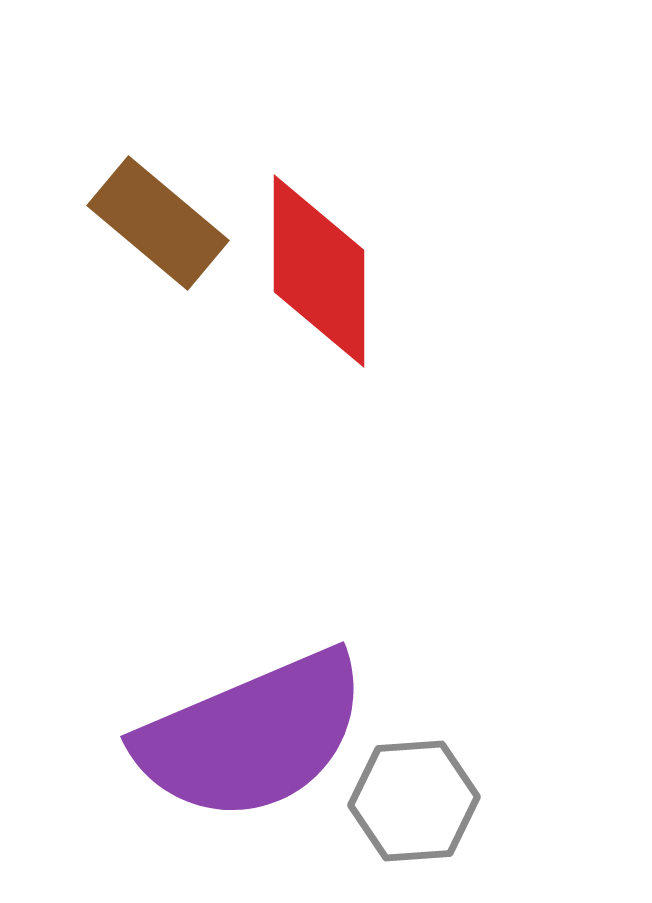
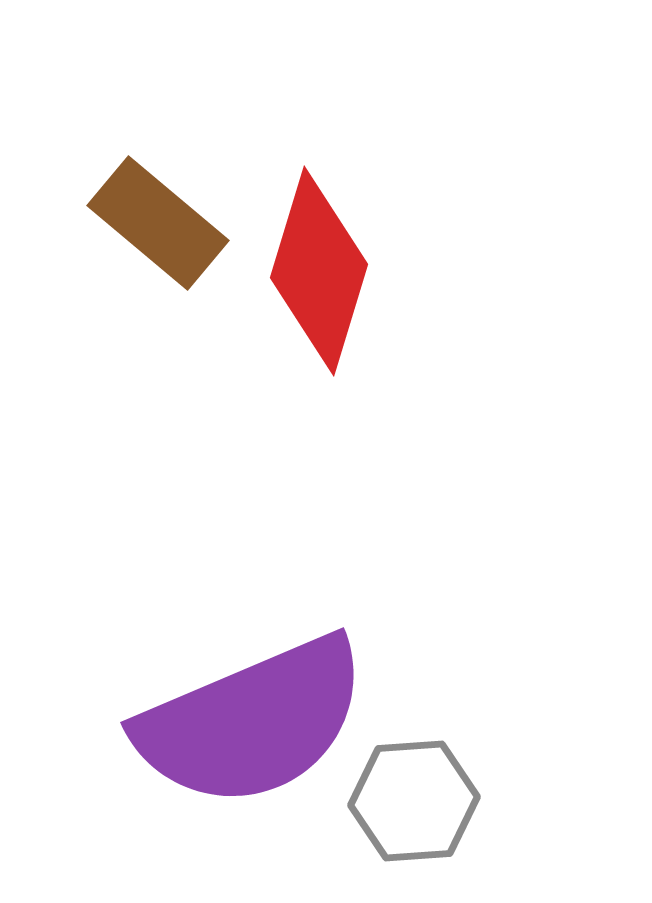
red diamond: rotated 17 degrees clockwise
purple semicircle: moved 14 px up
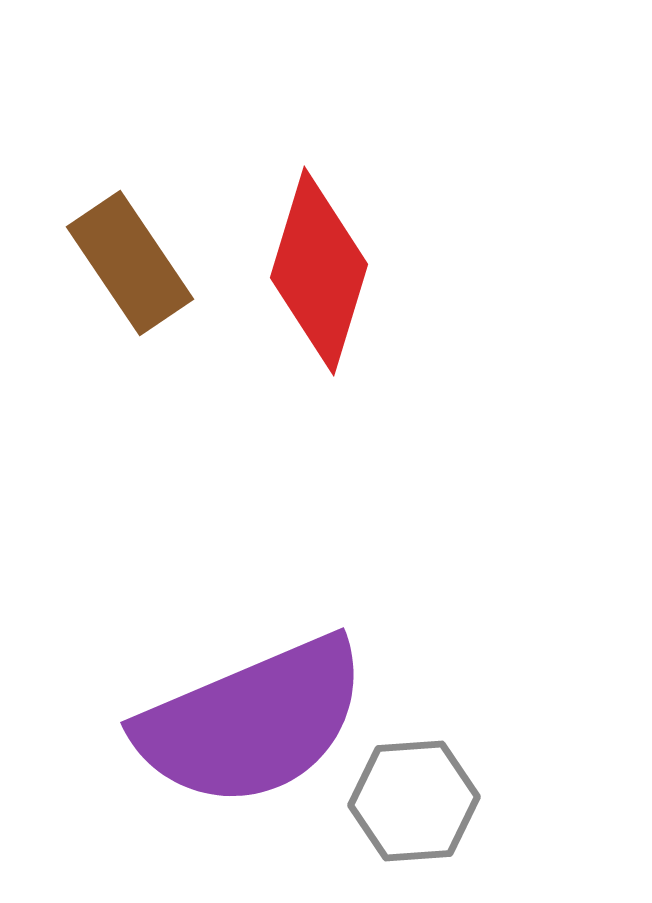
brown rectangle: moved 28 px left, 40 px down; rotated 16 degrees clockwise
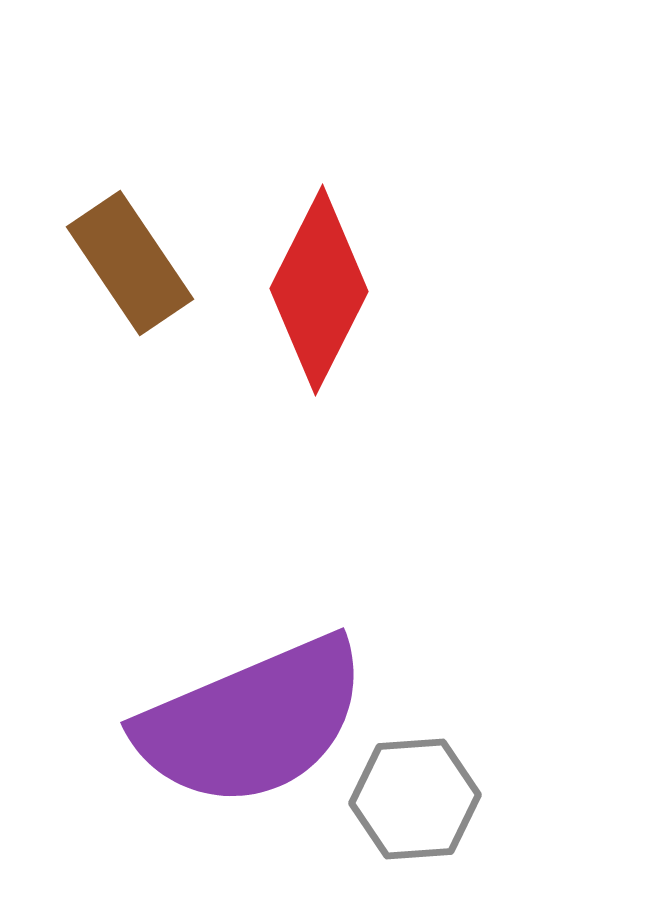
red diamond: moved 19 px down; rotated 10 degrees clockwise
gray hexagon: moved 1 px right, 2 px up
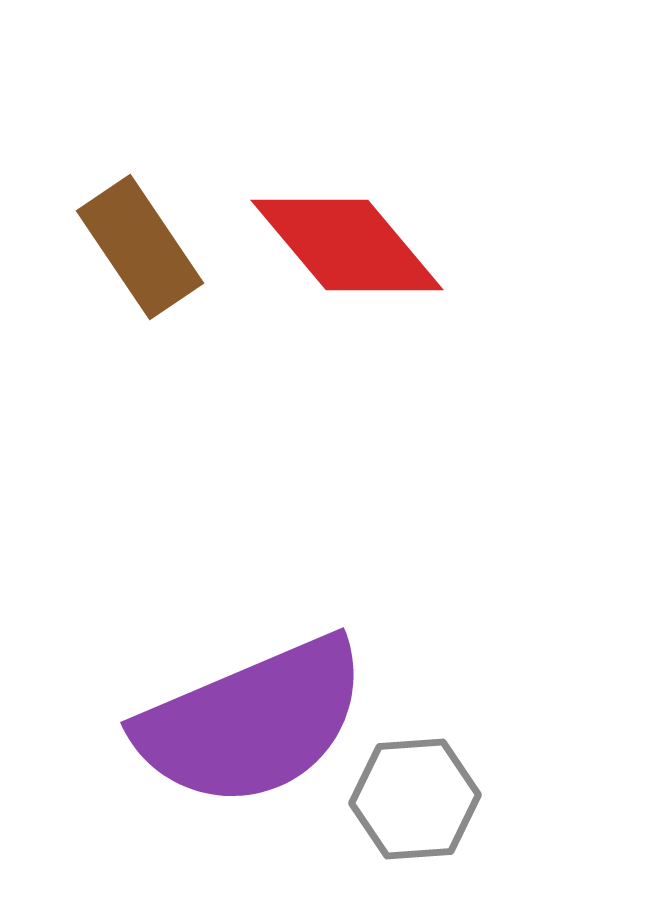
brown rectangle: moved 10 px right, 16 px up
red diamond: moved 28 px right, 45 px up; rotated 67 degrees counterclockwise
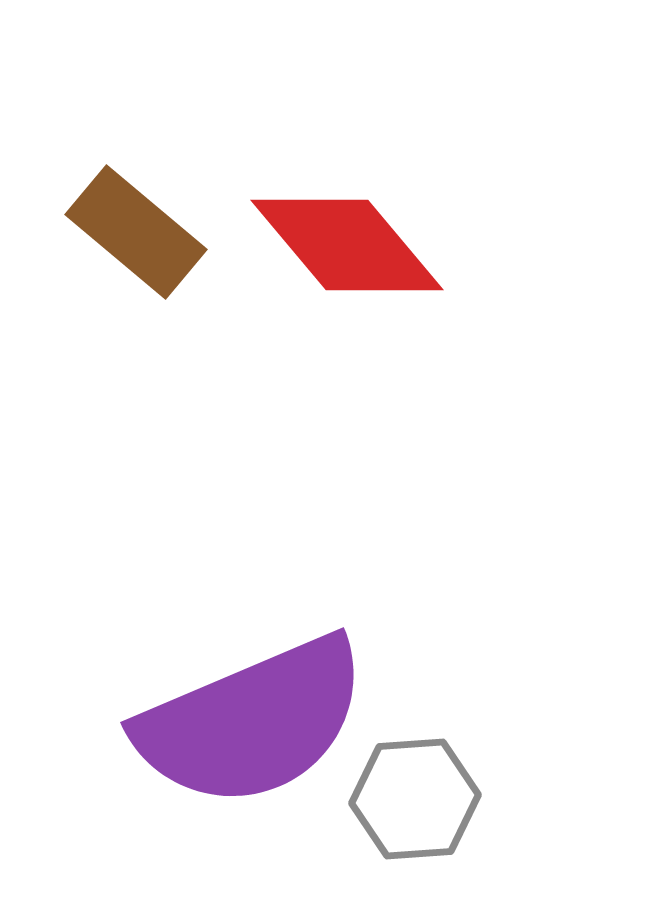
brown rectangle: moved 4 px left, 15 px up; rotated 16 degrees counterclockwise
